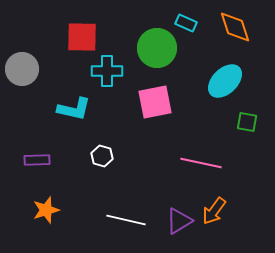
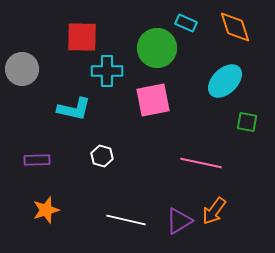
pink square: moved 2 px left, 2 px up
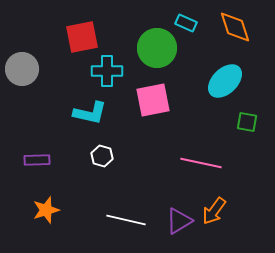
red square: rotated 12 degrees counterclockwise
cyan L-shape: moved 16 px right, 4 px down
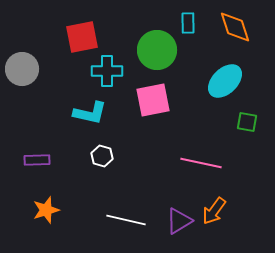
cyan rectangle: moved 2 px right; rotated 65 degrees clockwise
green circle: moved 2 px down
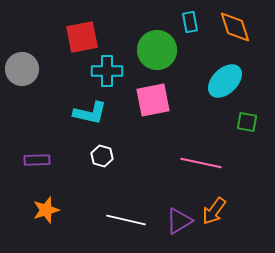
cyan rectangle: moved 2 px right, 1 px up; rotated 10 degrees counterclockwise
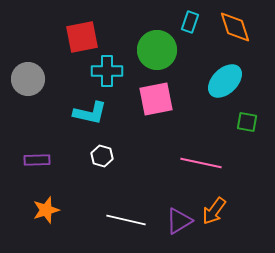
cyan rectangle: rotated 30 degrees clockwise
gray circle: moved 6 px right, 10 px down
pink square: moved 3 px right, 1 px up
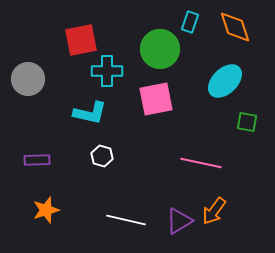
red square: moved 1 px left, 3 px down
green circle: moved 3 px right, 1 px up
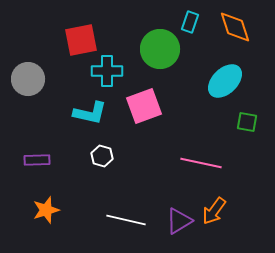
pink square: moved 12 px left, 7 px down; rotated 9 degrees counterclockwise
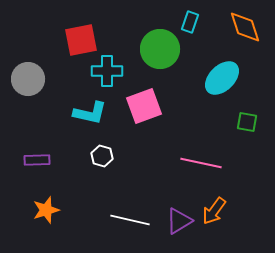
orange diamond: moved 10 px right
cyan ellipse: moved 3 px left, 3 px up
white line: moved 4 px right
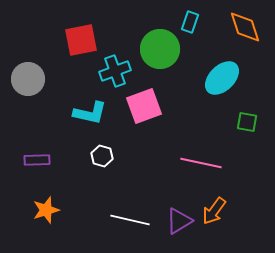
cyan cross: moved 8 px right; rotated 20 degrees counterclockwise
